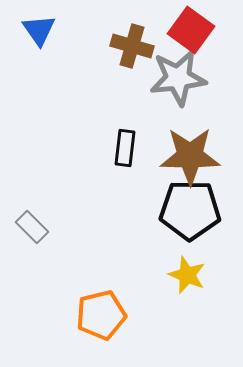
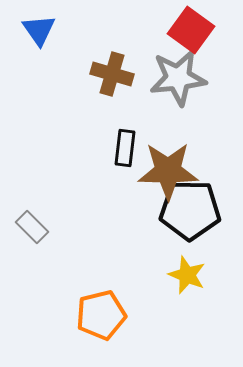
brown cross: moved 20 px left, 28 px down
brown star: moved 22 px left, 15 px down
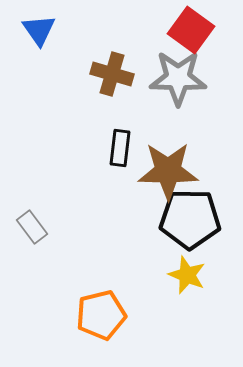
gray star: rotated 8 degrees clockwise
black rectangle: moved 5 px left
black pentagon: moved 9 px down
gray rectangle: rotated 8 degrees clockwise
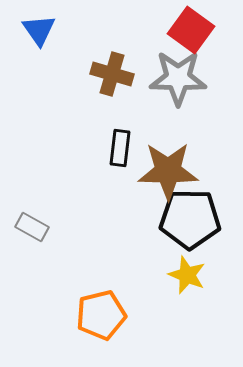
gray rectangle: rotated 24 degrees counterclockwise
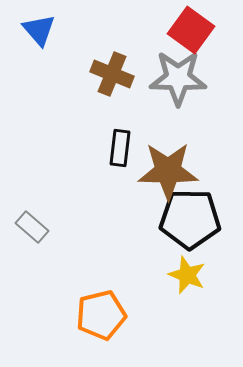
blue triangle: rotated 6 degrees counterclockwise
brown cross: rotated 6 degrees clockwise
gray rectangle: rotated 12 degrees clockwise
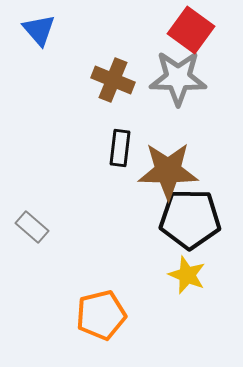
brown cross: moved 1 px right, 6 px down
